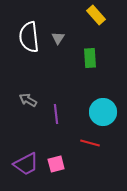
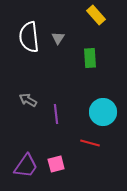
purple trapezoid: moved 2 px down; rotated 28 degrees counterclockwise
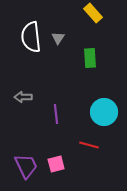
yellow rectangle: moved 3 px left, 2 px up
white semicircle: moved 2 px right
gray arrow: moved 5 px left, 3 px up; rotated 30 degrees counterclockwise
cyan circle: moved 1 px right
red line: moved 1 px left, 2 px down
purple trapezoid: rotated 60 degrees counterclockwise
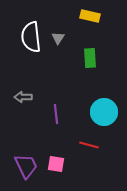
yellow rectangle: moved 3 px left, 3 px down; rotated 36 degrees counterclockwise
pink square: rotated 24 degrees clockwise
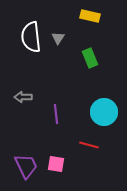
green rectangle: rotated 18 degrees counterclockwise
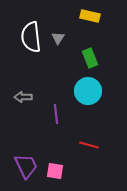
cyan circle: moved 16 px left, 21 px up
pink square: moved 1 px left, 7 px down
